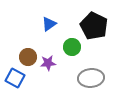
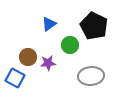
green circle: moved 2 px left, 2 px up
gray ellipse: moved 2 px up
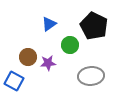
blue square: moved 1 px left, 3 px down
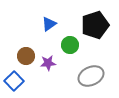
black pentagon: moved 1 px right, 1 px up; rotated 28 degrees clockwise
brown circle: moved 2 px left, 1 px up
gray ellipse: rotated 20 degrees counterclockwise
blue square: rotated 18 degrees clockwise
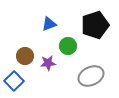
blue triangle: rotated 14 degrees clockwise
green circle: moved 2 px left, 1 px down
brown circle: moved 1 px left
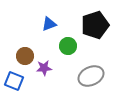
purple star: moved 4 px left, 5 px down
blue square: rotated 24 degrees counterclockwise
